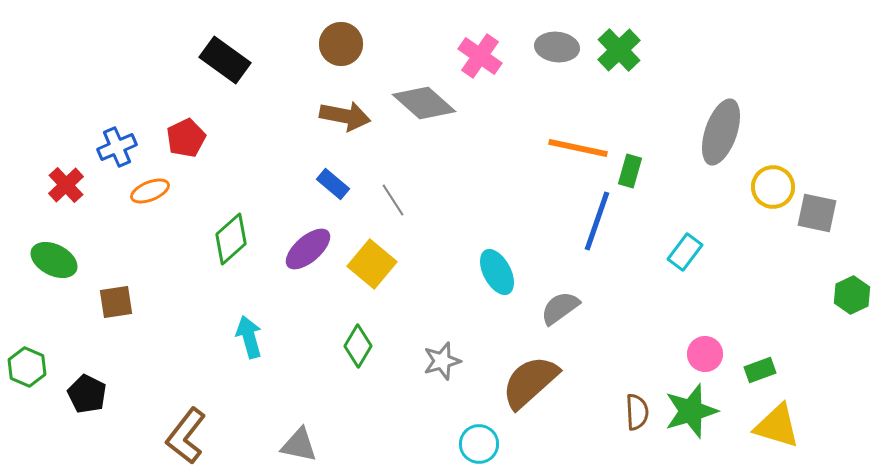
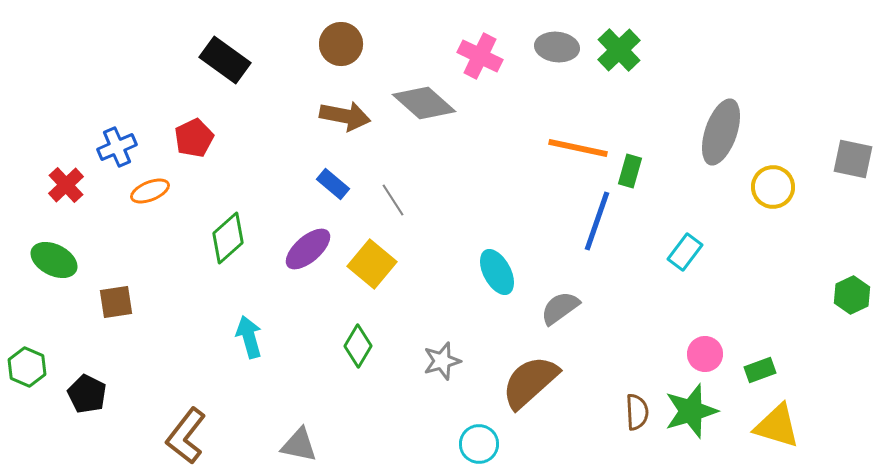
pink cross at (480, 56): rotated 9 degrees counterclockwise
red pentagon at (186, 138): moved 8 px right
gray square at (817, 213): moved 36 px right, 54 px up
green diamond at (231, 239): moved 3 px left, 1 px up
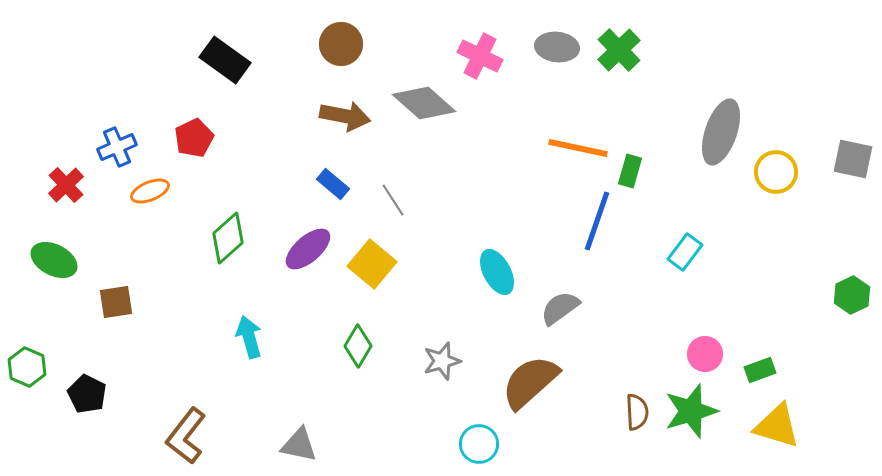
yellow circle at (773, 187): moved 3 px right, 15 px up
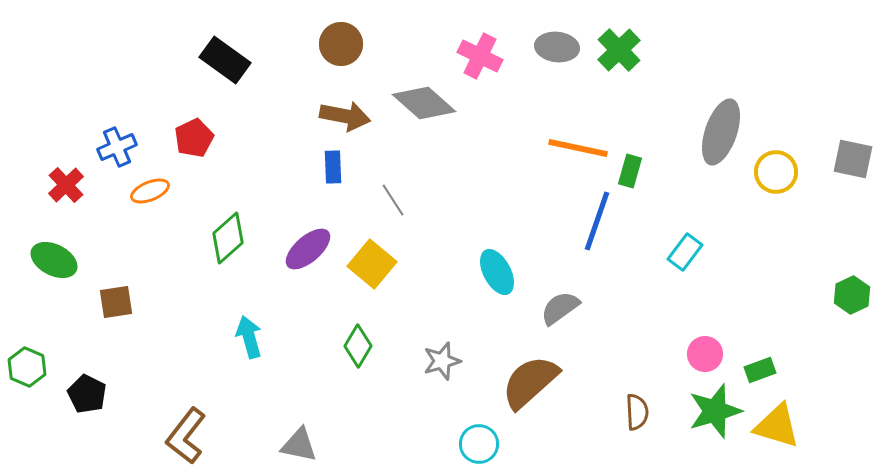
blue rectangle at (333, 184): moved 17 px up; rotated 48 degrees clockwise
green star at (691, 411): moved 24 px right
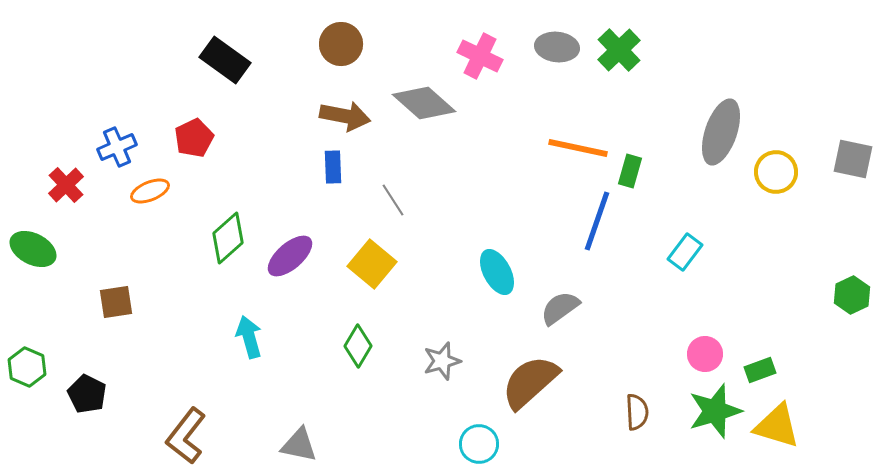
purple ellipse at (308, 249): moved 18 px left, 7 px down
green ellipse at (54, 260): moved 21 px left, 11 px up
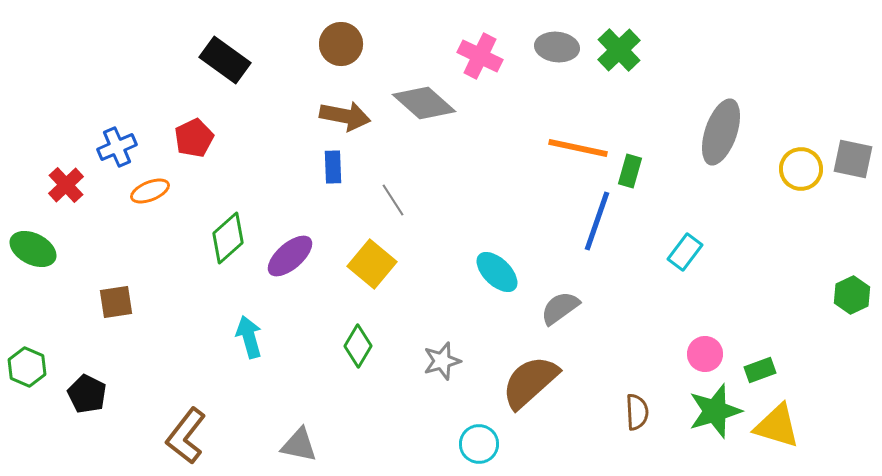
yellow circle at (776, 172): moved 25 px right, 3 px up
cyan ellipse at (497, 272): rotated 18 degrees counterclockwise
